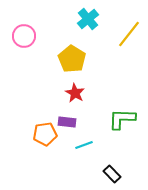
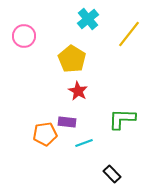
red star: moved 3 px right, 2 px up
cyan line: moved 2 px up
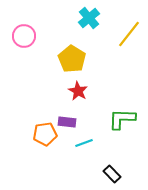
cyan cross: moved 1 px right, 1 px up
